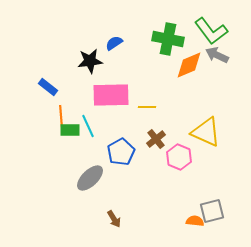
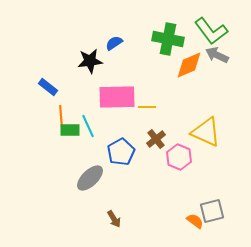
pink rectangle: moved 6 px right, 2 px down
orange semicircle: rotated 30 degrees clockwise
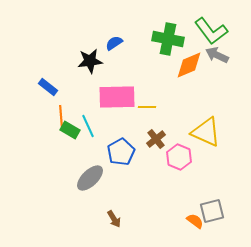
green rectangle: rotated 30 degrees clockwise
